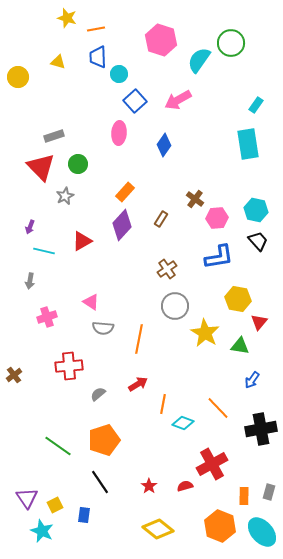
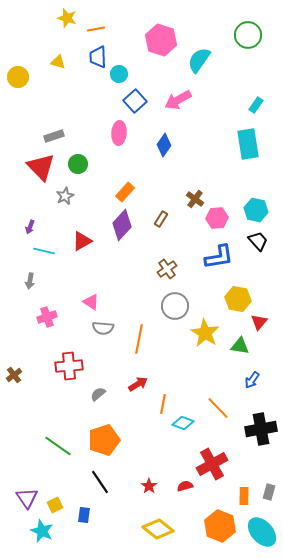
green circle at (231, 43): moved 17 px right, 8 px up
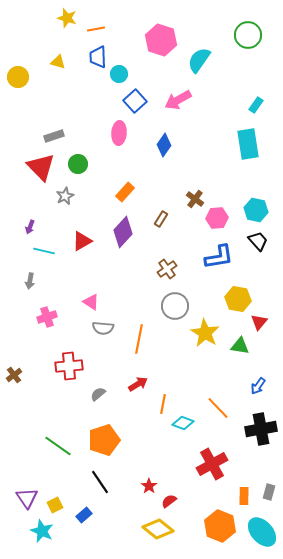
purple diamond at (122, 225): moved 1 px right, 7 px down
blue arrow at (252, 380): moved 6 px right, 6 px down
red semicircle at (185, 486): moved 16 px left, 15 px down; rotated 21 degrees counterclockwise
blue rectangle at (84, 515): rotated 42 degrees clockwise
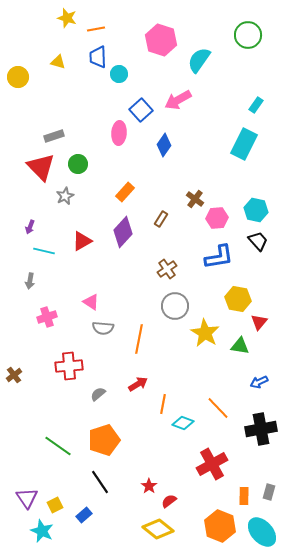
blue square at (135, 101): moved 6 px right, 9 px down
cyan rectangle at (248, 144): moved 4 px left; rotated 36 degrees clockwise
blue arrow at (258, 386): moved 1 px right, 4 px up; rotated 30 degrees clockwise
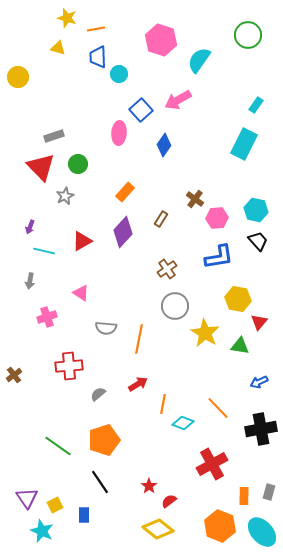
yellow triangle at (58, 62): moved 14 px up
pink triangle at (91, 302): moved 10 px left, 9 px up
gray semicircle at (103, 328): moved 3 px right
blue rectangle at (84, 515): rotated 49 degrees counterclockwise
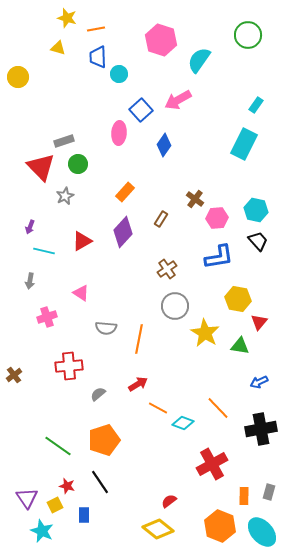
gray rectangle at (54, 136): moved 10 px right, 5 px down
orange line at (163, 404): moved 5 px left, 4 px down; rotated 72 degrees counterclockwise
red star at (149, 486): moved 82 px left; rotated 21 degrees counterclockwise
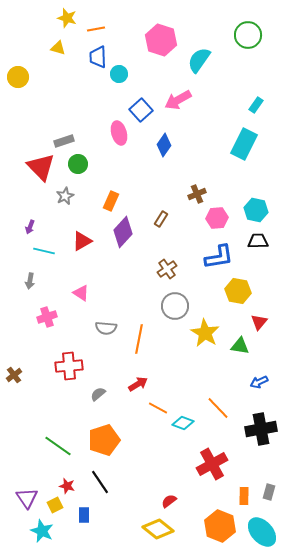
pink ellipse at (119, 133): rotated 20 degrees counterclockwise
orange rectangle at (125, 192): moved 14 px left, 9 px down; rotated 18 degrees counterclockwise
brown cross at (195, 199): moved 2 px right, 5 px up; rotated 30 degrees clockwise
black trapezoid at (258, 241): rotated 50 degrees counterclockwise
yellow hexagon at (238, 299): moved 8 px up
